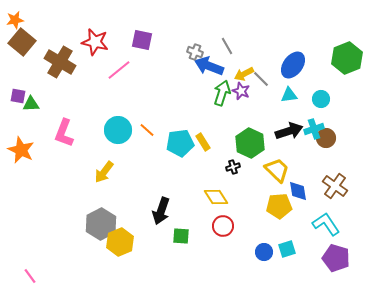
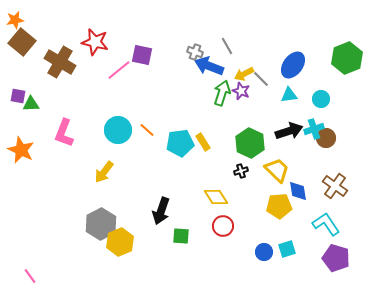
purple square at (142, 40): moved 15 px down
black cross at (233, 167): moved 8 px right, 4 px down
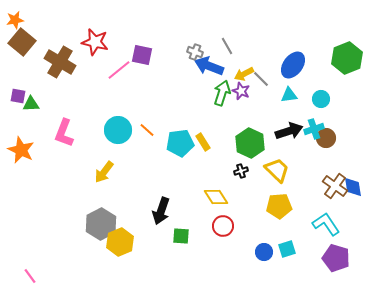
blue diamond at (298, 191): moved 55 px right, 4 px up
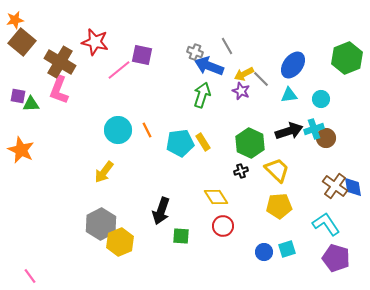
green arrow at (222, 93): moved 20 px left, 2 px down
orange line at (147, 130): rotated 21 degrees clockwise
pink L-shape at (64, 133): moved 5 px left, 43 px up
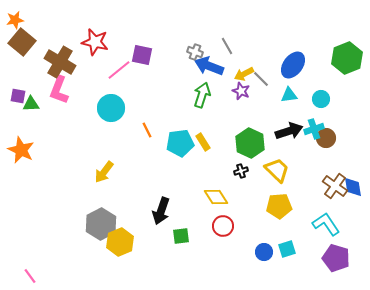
cyan circle at (118, 130): moved 7 px left, 22 px up
green square at (181, 236): rotated 12 degrees counterclockwise
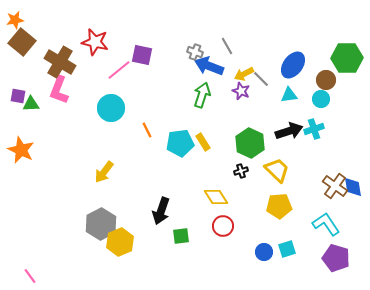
green hexagon at (347, 58): rotated 20 degrees clockwise
brown circle at (326, 138): moved 58 px up
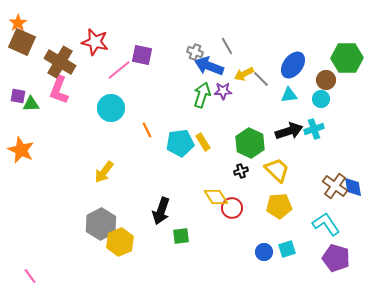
orange star at (15, 20): moved 3 px right, 3 px down; rotated 24 degrees counterclockwise
brown square at (22, 42): rotated 16 degrees counterclockwise
purple star at (241, 91): moved 18 px left; rotated 24 degrees counterclockwise
red circle at (223, 226): moved 9 px right, 18 px up
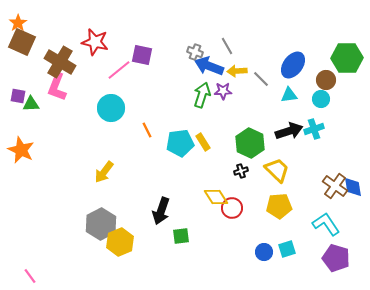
yellow arrow at (244, 74): moved 7 px left, 3 px up; rotated 24 degrees clockwise
pink L-shape at (59, 90): moved 2 px left, 3 px up
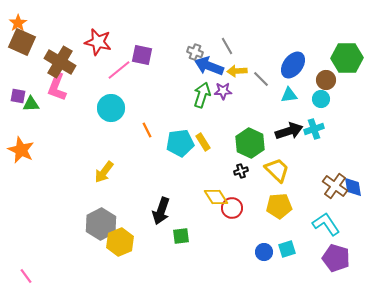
red star at (95, 42): moved 3 px right
pink line at (30, 276): moved 4 px left
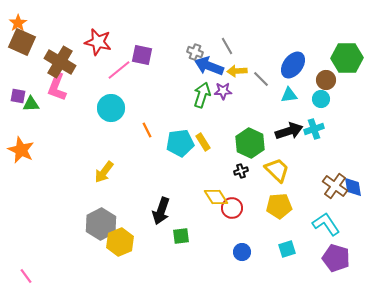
blue circle at (264, 252): moved 22 px left
